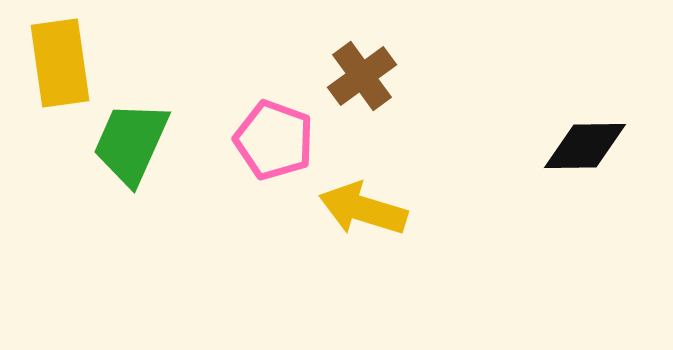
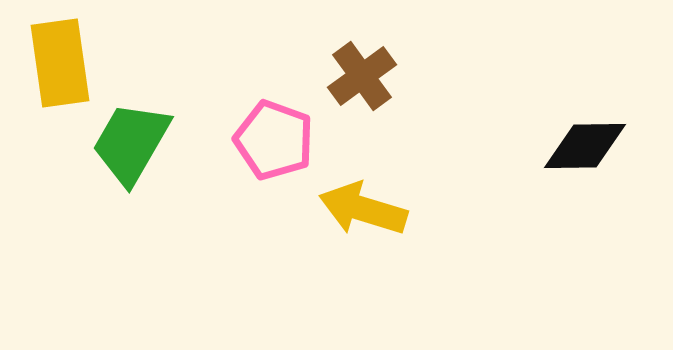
green trapezoid: rotated 6 degrees clockwise
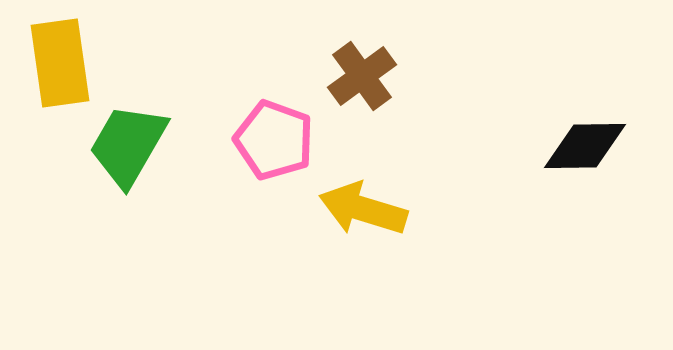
green trapezoid: moved 3 px left, 2 px down
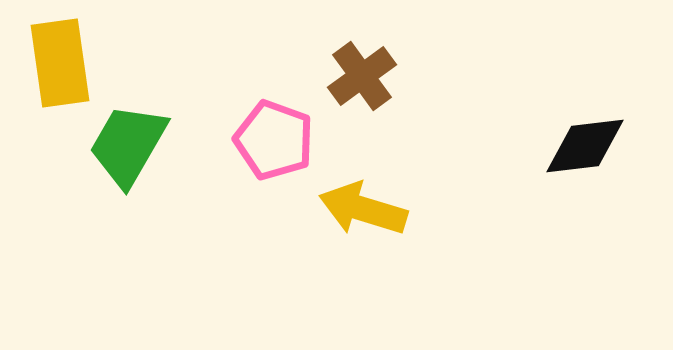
black diamond: rotated 6 degrees counterclockwise
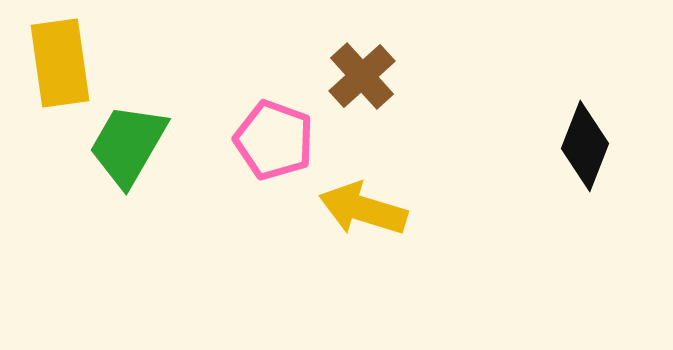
brown cross: rotated 6 degrees counterclockwise
black diamond: rotated 62 degrees counterclockwise
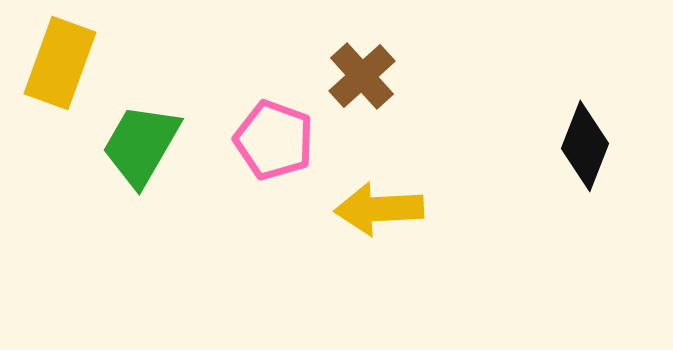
yellow rectangle: rotated 28 degrees clockwise
green trapezoid: moved 13 px right
yellow arrow: moved 16 px right; rotated 20 degrees counterclockwise
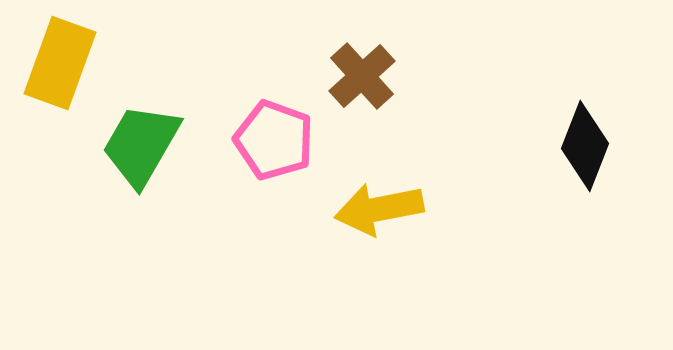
yellow arrow: rotated 8 degrees counterclockwise
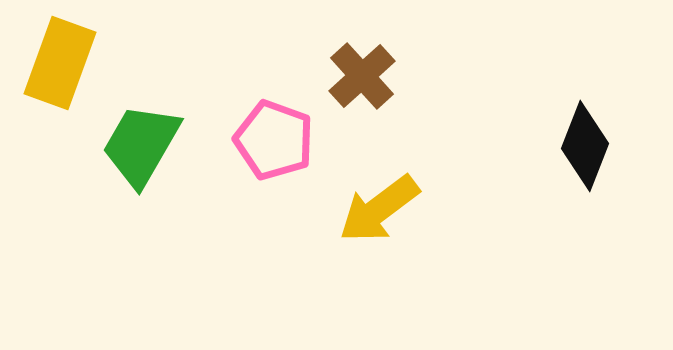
yellow arrow: rotated 26 degrees counterclockwise
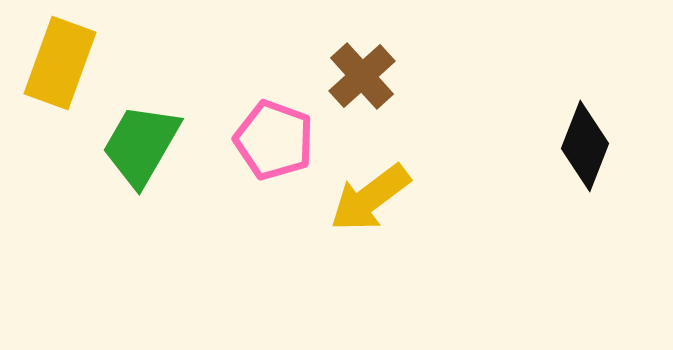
yellow arrow: moved 9 px left, 11 px up
